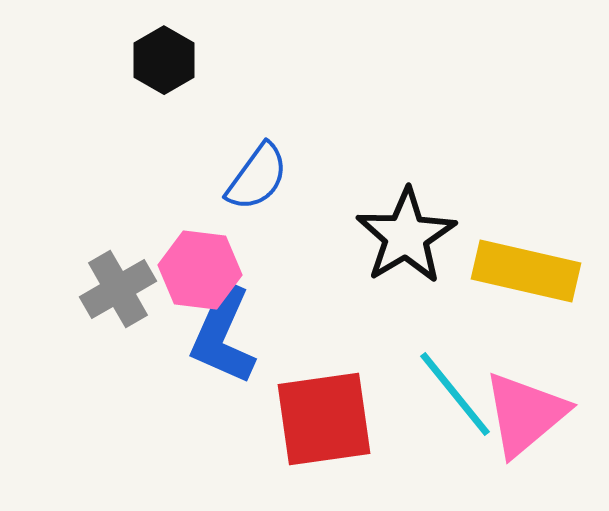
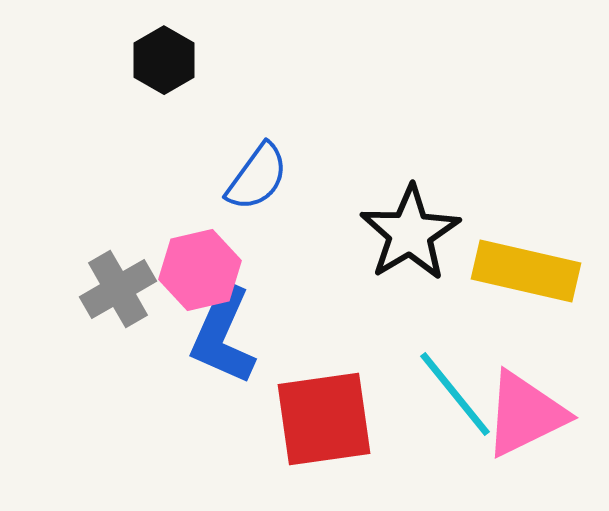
black star: moved 4 px right, 3 px up
pink hexagon: rotated 20 degrees counterclockwise
pink triangle: rotated 14 degrees clockwise
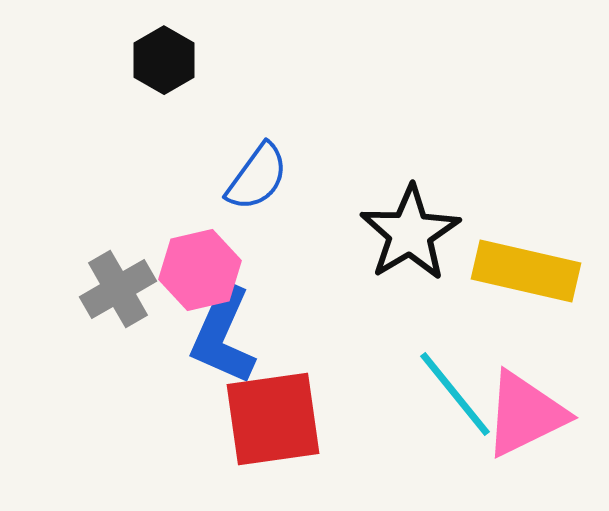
red square: moved 51 px left
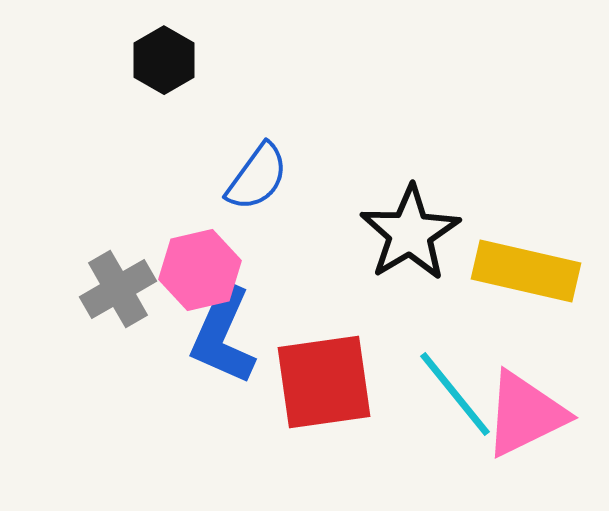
red square: moved 51 px right, 37 px up
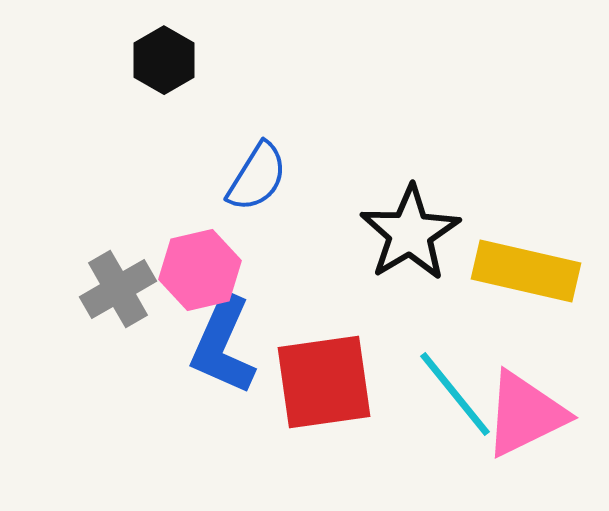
blue semicircle: rotated 4 degrees counterclockwise
blue L-shape: moved 10 px down
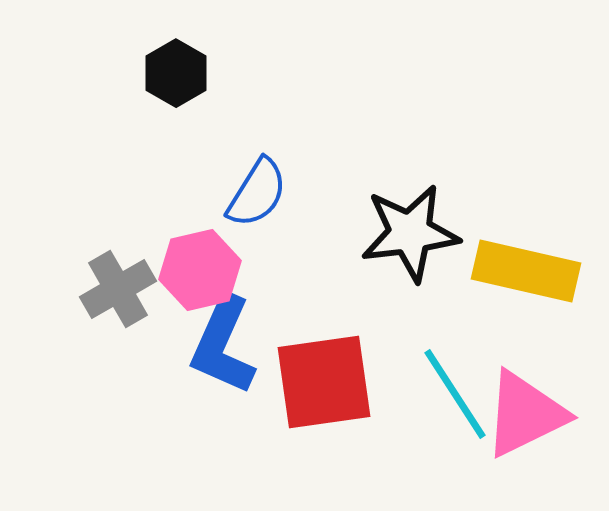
black hexagon: moved 12 px right, 13 px down
blue semicircle: moved 16 px down
black star: rotated 24 degrees clockwise
cyan line: rotated 6 degrees clockwise
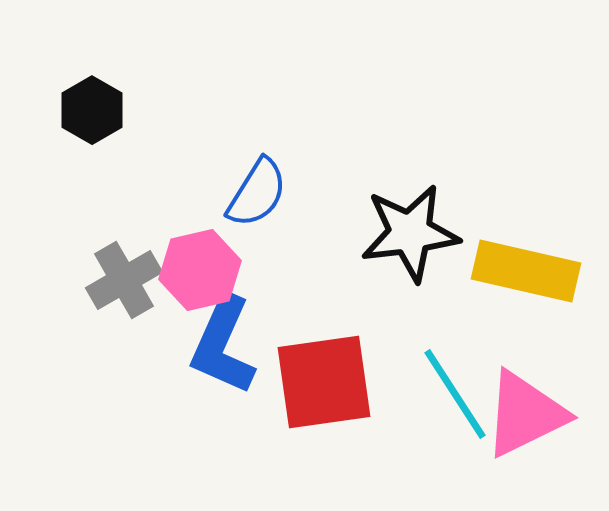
black hexagon: moved 84 px left, 37 px down
gray cross: moved 6 px right, 9 px up
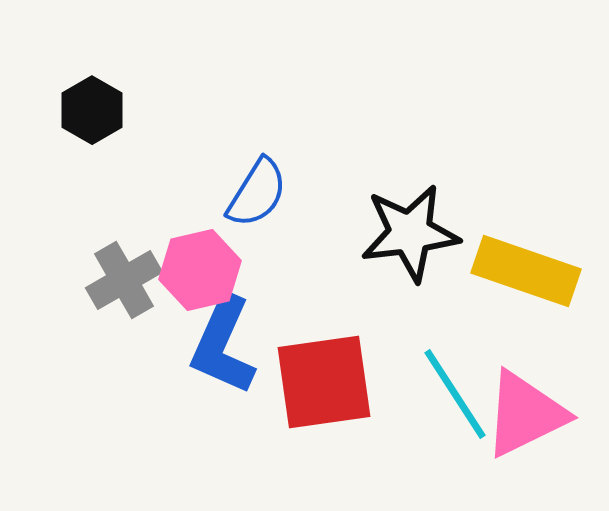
yellow rectangle: rotated 6 degrees clockwise
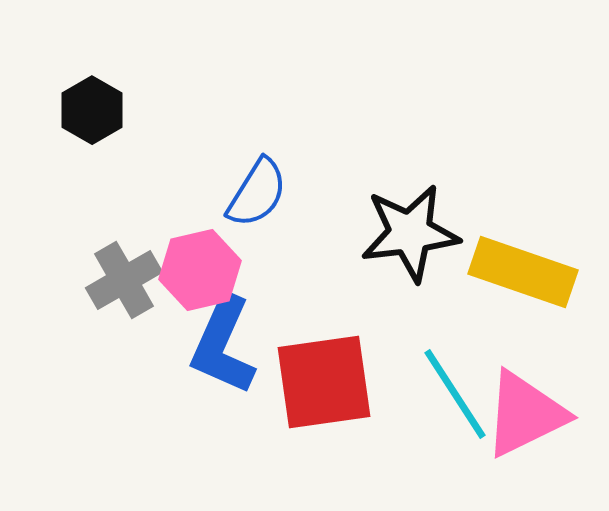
yellow rectangle: moved 3 px left, 1 px down
